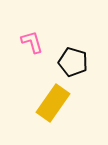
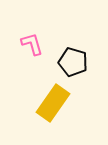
pink L-shape: moved 2 px down
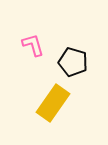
pink L-shape: moved 1 px right, 1 px down
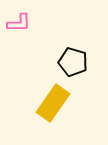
pink L-shape: moved 14 px left, 22 px up; rotated 105 degrees clockwise
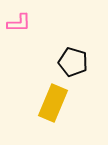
yellow rectangle: rotated 12 degrees counterclockwise
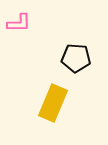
black pentagon: moved 3 px right, 4 px up; rotated 12 degrees counterclockwise
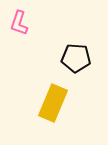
pink L-shape: rotated 110 degrees clockwise
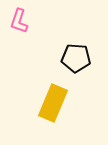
pink L-shape: moved 2 px up
